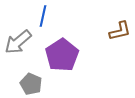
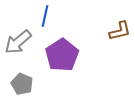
blue line: moved 2 px right
gray pentagon: moved 9 px left
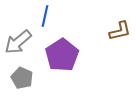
gray pentagon: moved 6 px up
